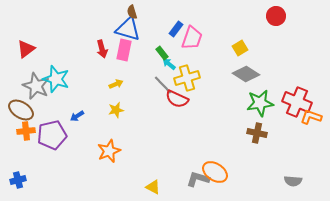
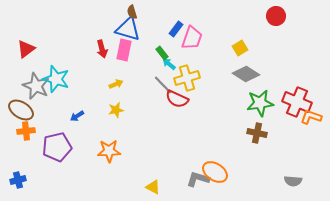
purple pentagon: moved 5 px right, 12 px down
orange star: rotated 20 degrees clockwise
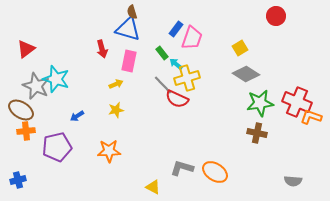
pink rectangle: moved 5 px right, 11 px down
cyan arrow: moved 7 px right
gray L-shape: moved 16 px left, 11 px up
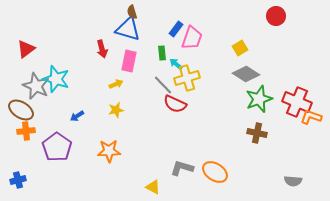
green rectangle: rotated 32 degrees clockwise
red semicircle: moved 2 px left, 5 px down
green star: moved 1 px left, 4 px up; rotated 12 degrees counterclockwise
purple pentagon: rotated 24 degrees counterclockwise
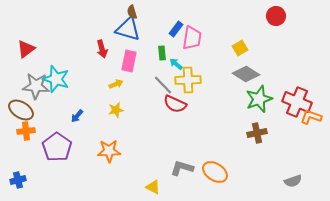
pink trapezoid: rotated 10 degrees counterclockwise
yellow cross: moved 1 px right, 2 px down; rotated 15 degrees clockwise
gray star: rotated 20 degrees counterclockwise
blue arrow: rotated 16 degrees counterclockwise
brown cross: rotated 24 degrees counterclockwise
gray semicircle: rotated 24 degrees counterclockwise
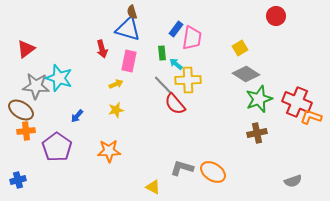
cyan star: moved 3 px right, 1 px up
red semicircle: rotated 25 degrees clockwise
orange ellipse: moved 2 px left
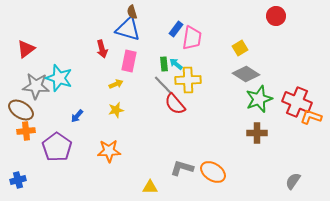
green rectangle: moved 2 px right, 11 px down
brown cross: rotated 12 degrees clockwise
gray semicircle: rotated 144 degrees clockwise
yellow triangle: moved 3 px left; rotated 28 degrees counterclockwise
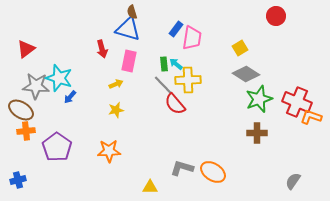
blue arrow: moved 7 px left, 19 px up
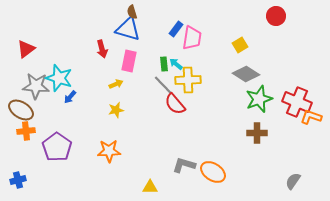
yellow square: moved 3 px up
gray L-shape: moved 2 px right, 3 px up
